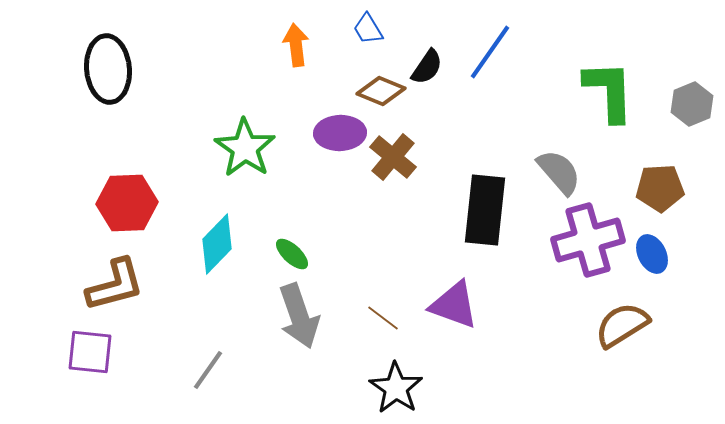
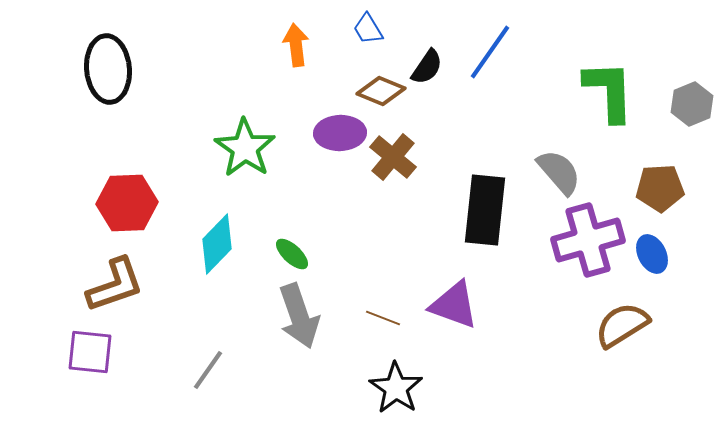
brown L-shape: rotated 4 degrees counterclockwise
brown line: rotated 16 degrees counterclockwise
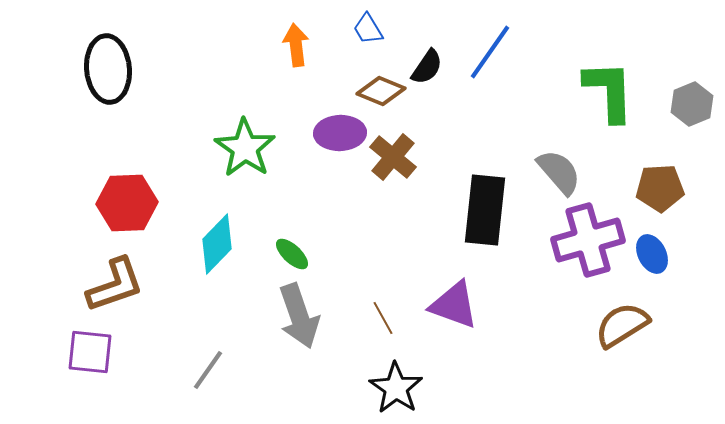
brown line: rotated 40 degrees clockwise
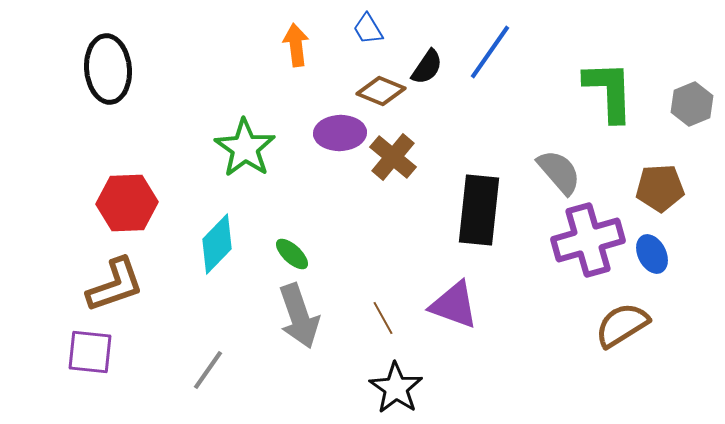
black rectangle: moved 6 px left
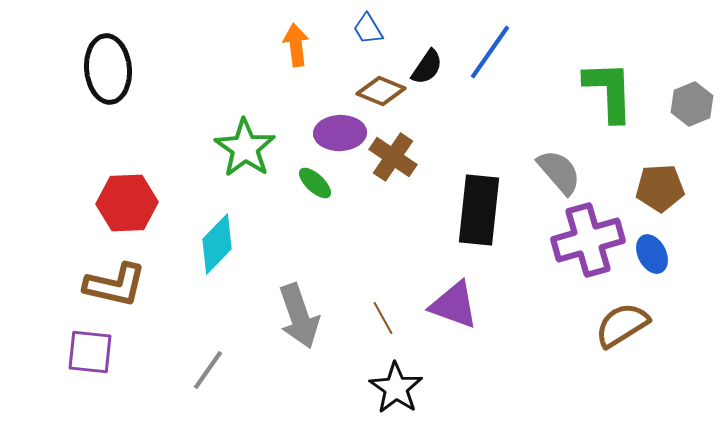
brown cross: rotated 6 degrees counterclockwise
green ellipse: moved 23 px right, 71 px up
brown L-shape: rotated 32 degrees clockwise
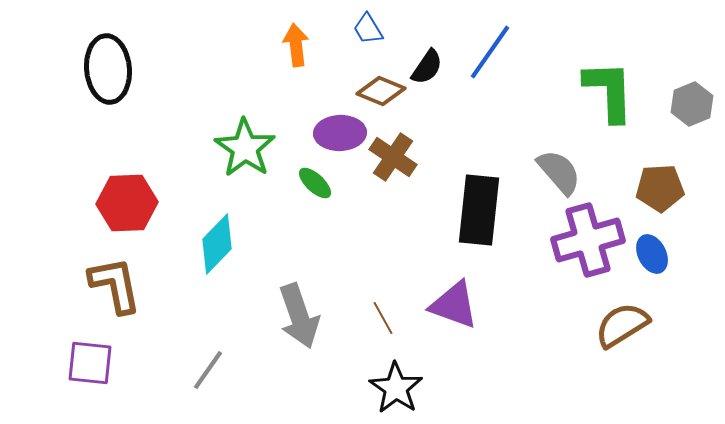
brown L-shape: rotated 114 degrees counterclockwise
purple square: moved 11 px down
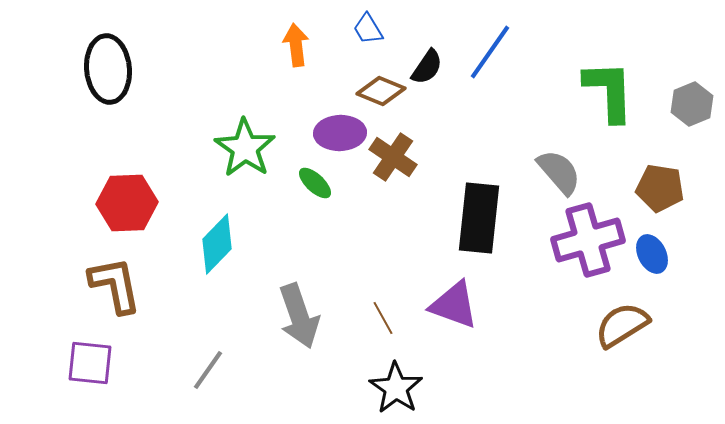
brown pentagon: rotated 12 degrees clockwise
black rectangle: moved 8 px down
